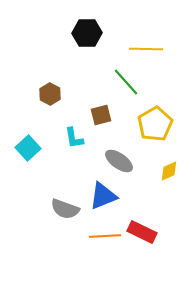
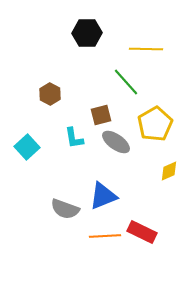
cyan square: moved 1 px left, 1 px up
gray ellipse: moved 3 px left, 19 px up
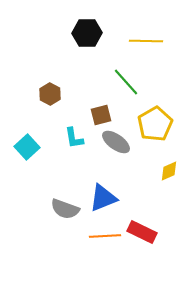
yellow line: moved 8 px up
blue triangle: moved 2 px down
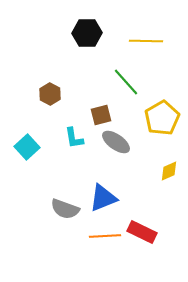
yellow pentagon: moved 7 px right, 6 px up
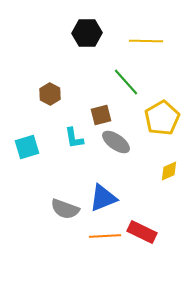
cyan square: rotated 25 degrees clockwise
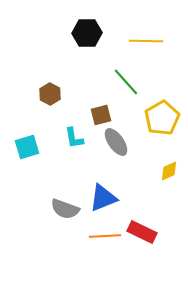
gray ellipse: rotated 20 degrees clockwise
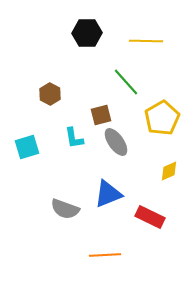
blue triangle: moved 5 px right, 4 px up
red rectangle: moved 8 px right, 15 px up
orange line: moved 19 px down
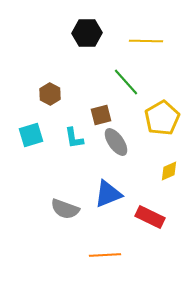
cyan square: moved 4 px right, 12 px up
